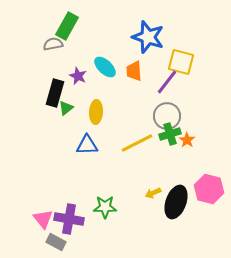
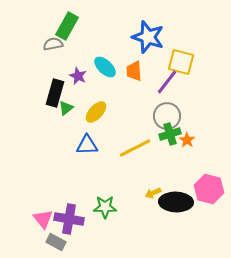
yellow ellipse: rotated 40 degrees clockwise
yellow line: moved 2 px left, 5 px down
black ellipse: rotated 72 degrees clockwise
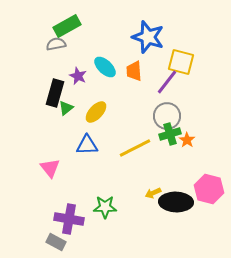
green rectangle: rotated 32 degrees clockwise
gray semicircle: moved 3 px right
pink triangle: moved 7 px right, 51 px up
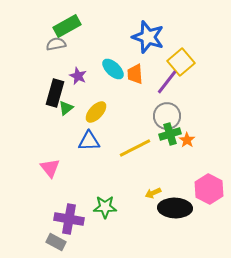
yellow square: rotated 36 degrees clockwise
cyan ellipse: moved 8 px right, 2 px down
orange trapezoid: moved 1 px right, 3 px down
blue triangle: moved 2 px right, 4 px up
pink hexagon: rotated 12 degrees clockwise
black ellipse: moved 1 px left, 6 px down
